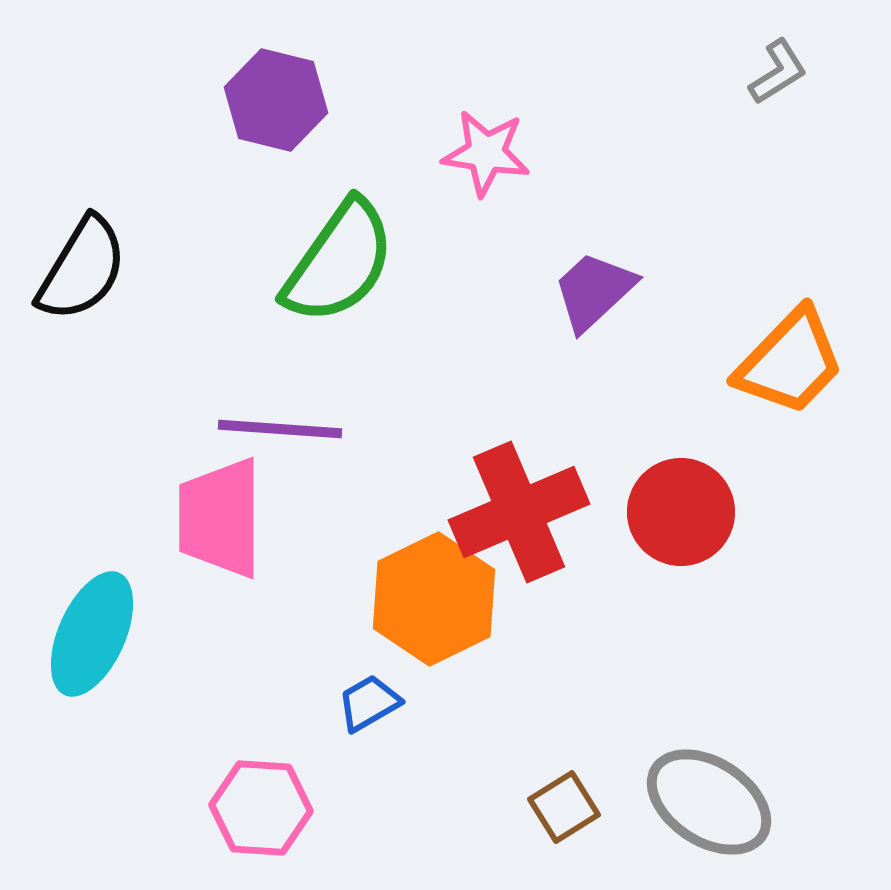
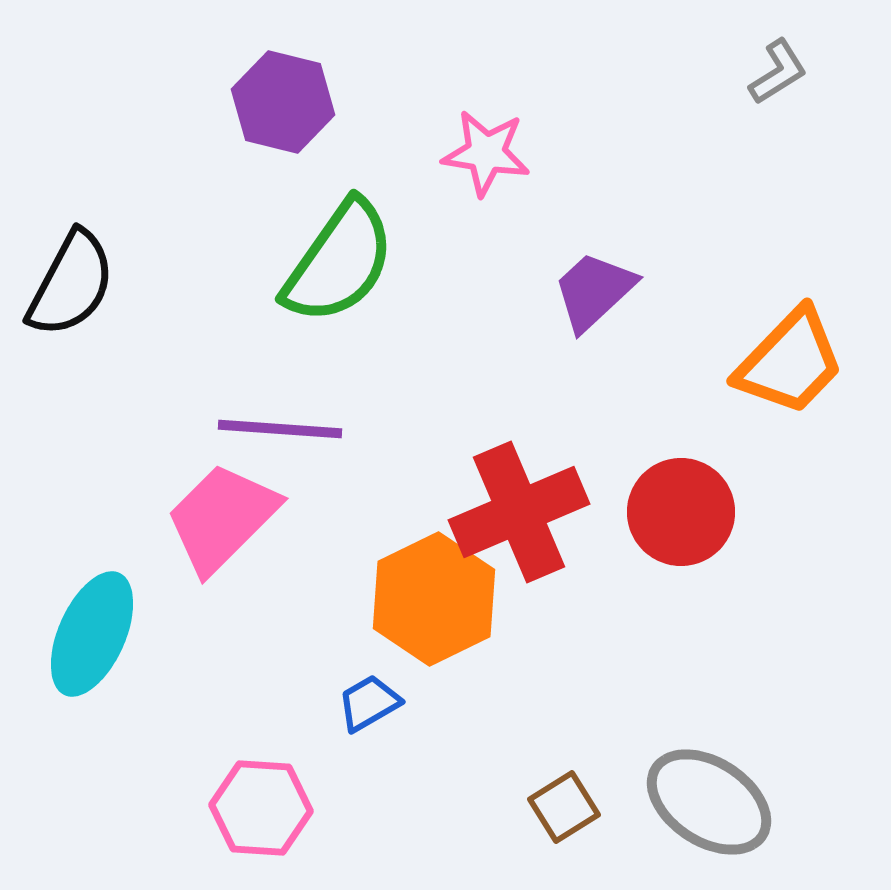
purple hexagon: moved 7 px right, 2 px down
black semicircle: moved 11 px left, 15 px down; rotated 3 degrees counterclockwise
pink trapezoid: moved 2 px right; rotated 45 degrees clockwise
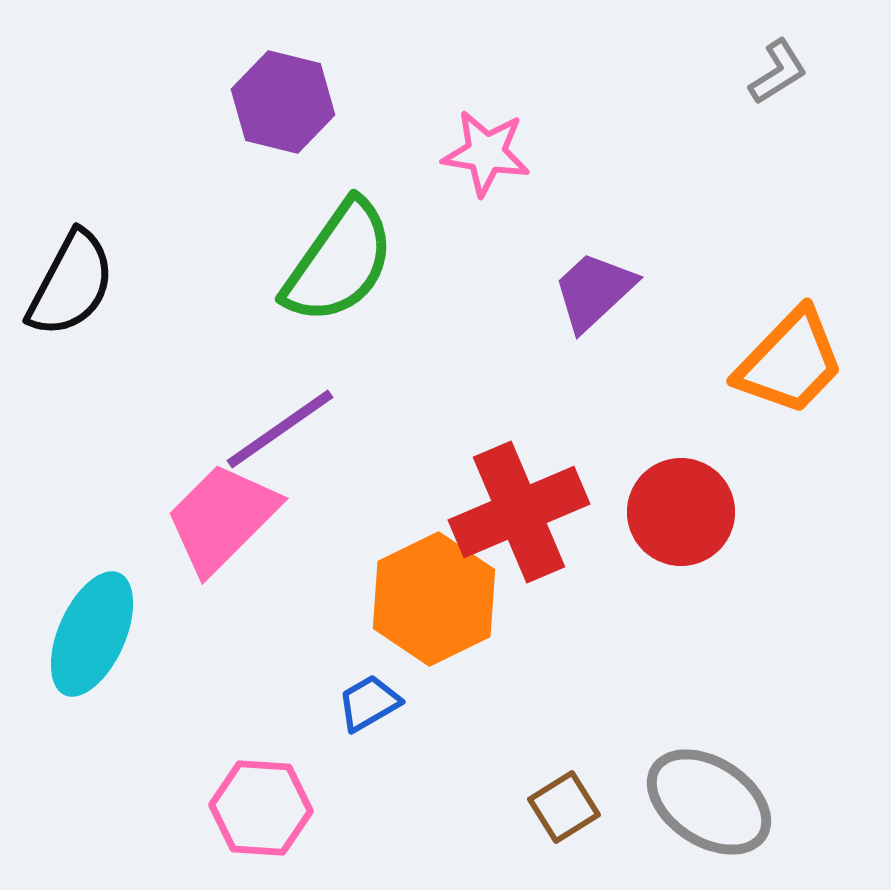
purple line: rotated 39 degrees counterclockwise
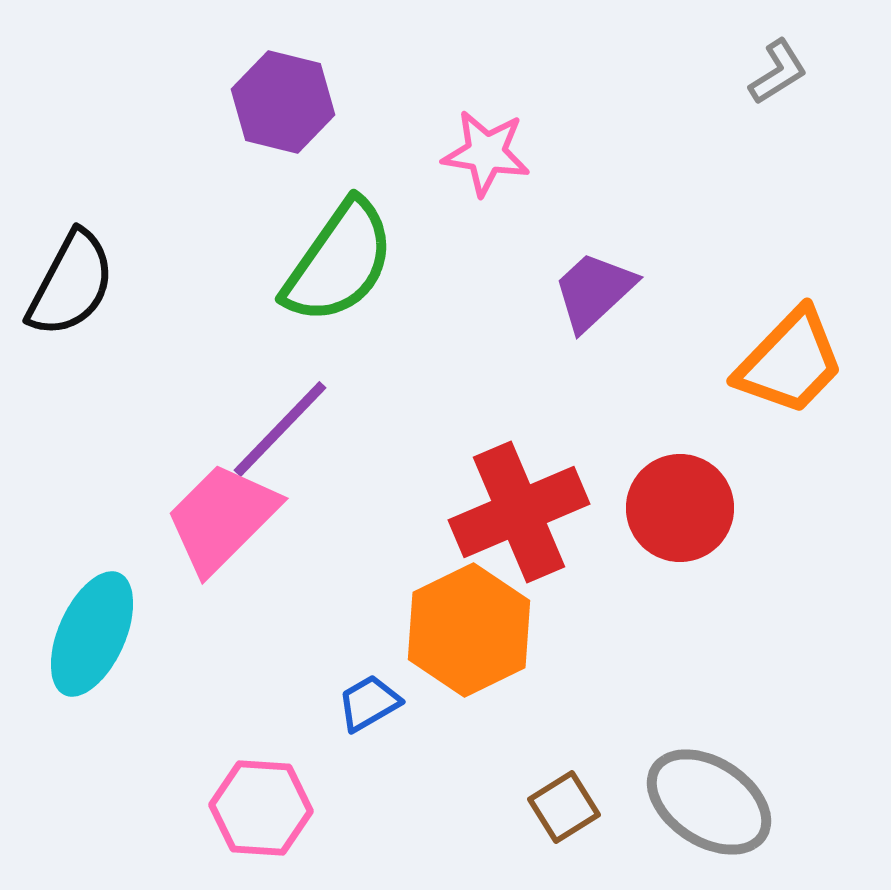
purple line: rotated 11 degrees counterclockwise
red circle: moved 1 px left, 4 px up
orange hexagon: moved 35 px right, 31 px down
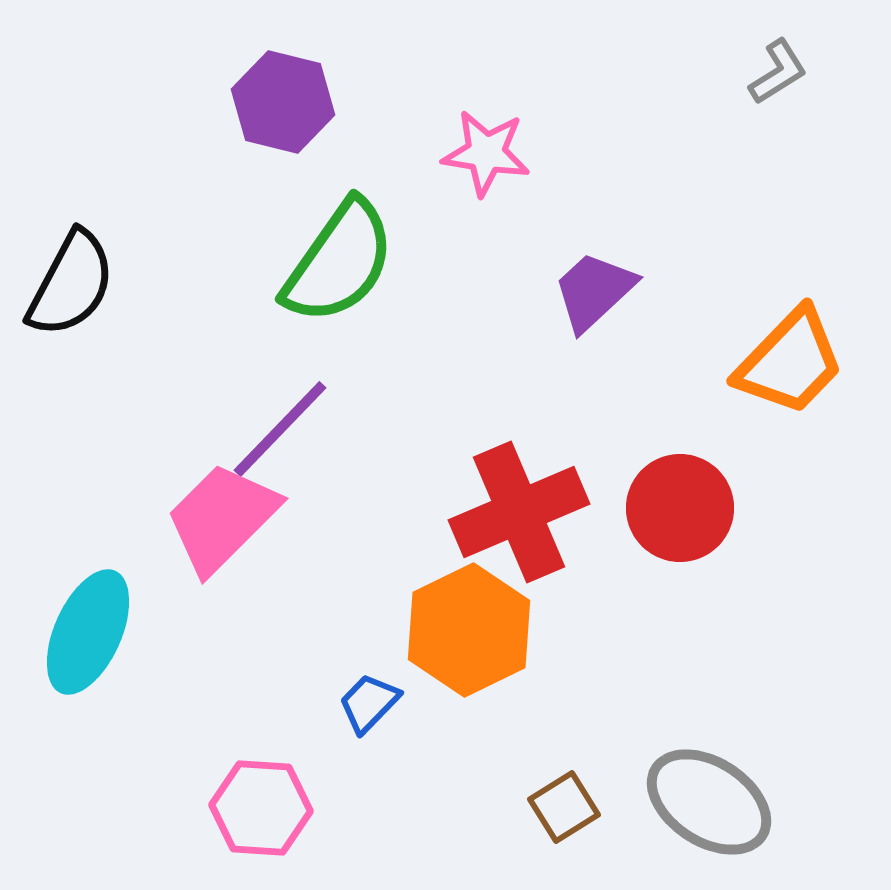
cyan ellipse: moved 4 px left, 2 px up
blue trapezoid: rotated 16 degrees counterclockwise
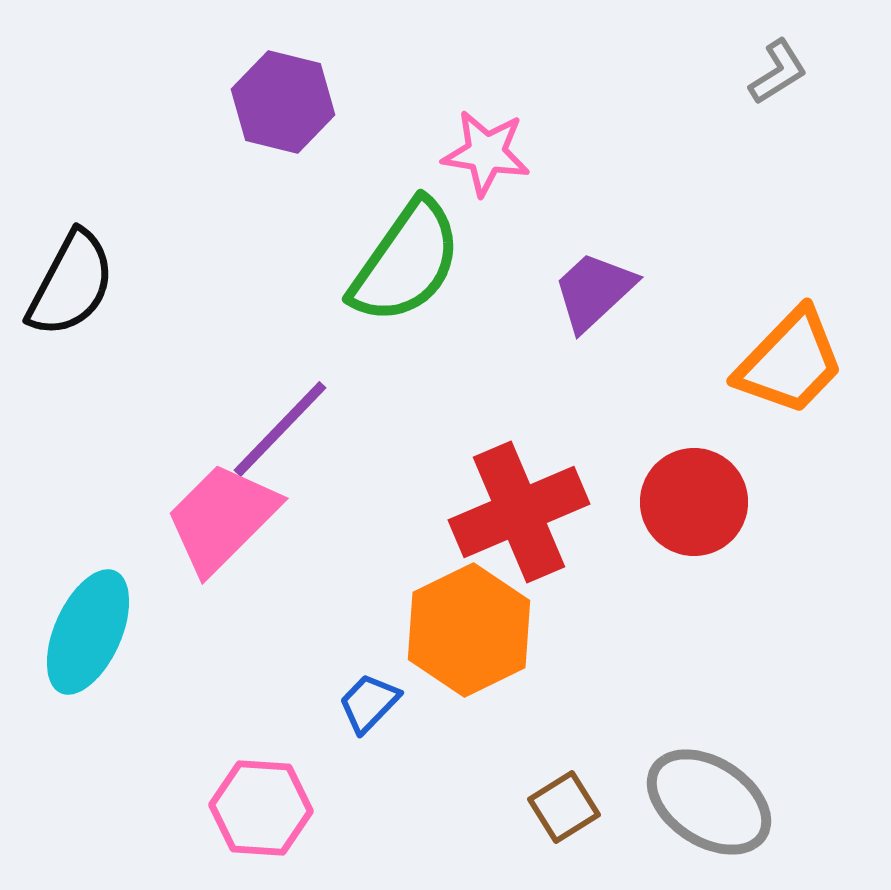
green semicircle: moved 67 px right
red circle: moved 14 px right, 6 px up
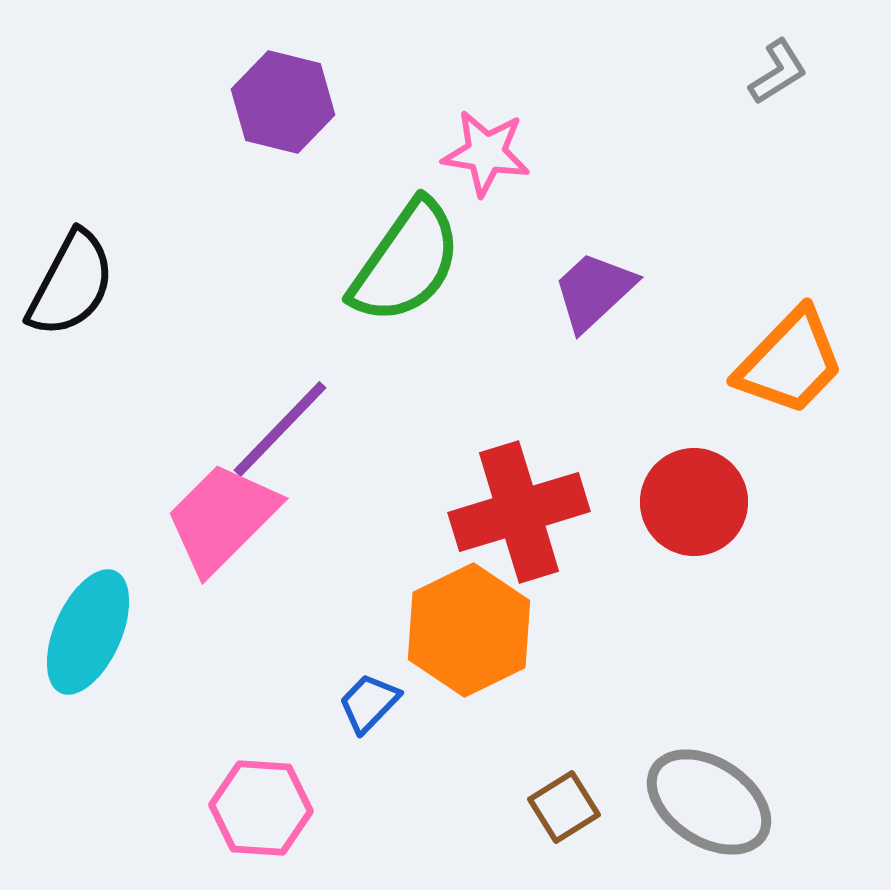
red cross: rotated 6 degrees clockwise
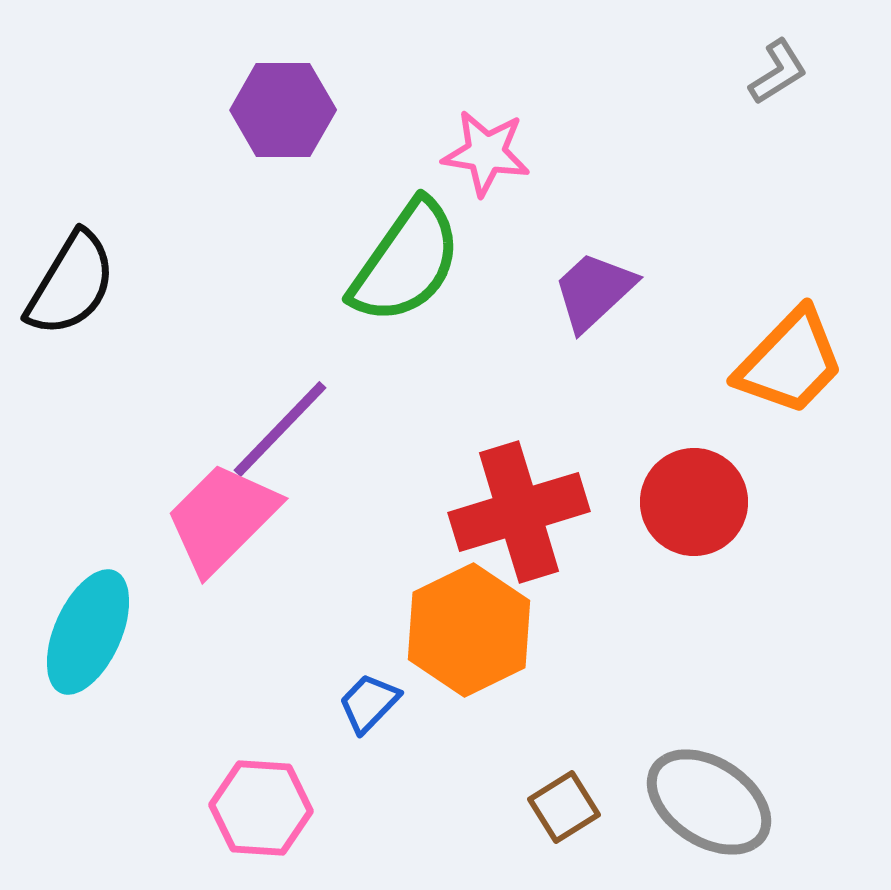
purple hexagon: moved 8 px down; rotated 14 degrees counterclockwise
black semicircle: rotated 3 degrees clockwise
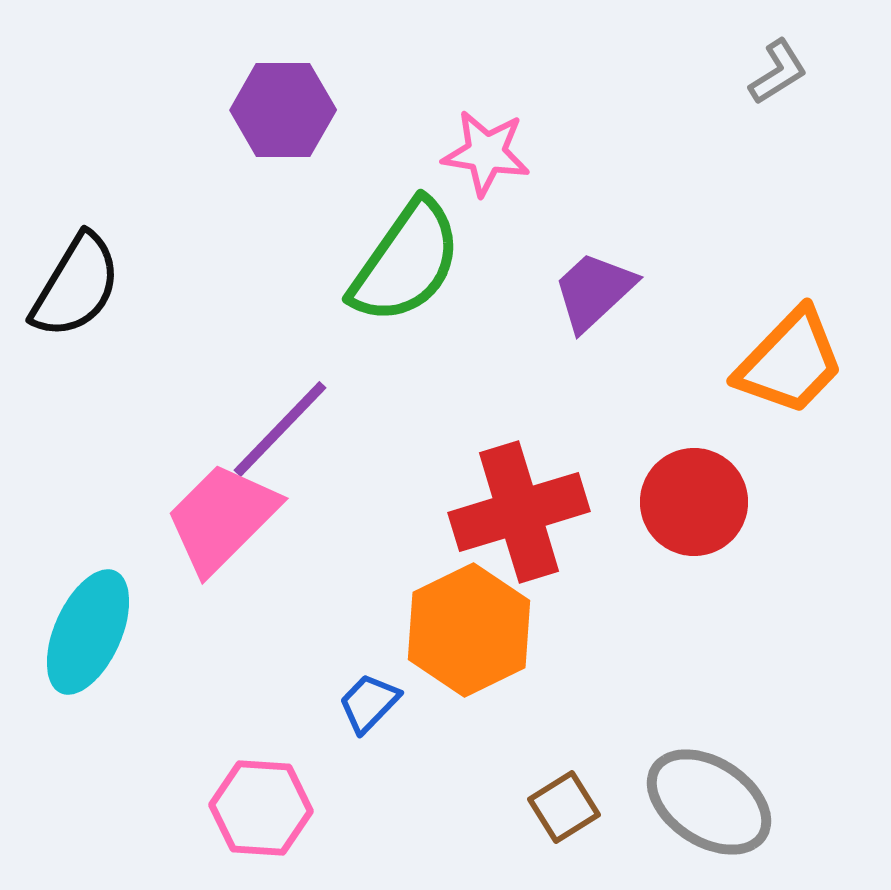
black semicircle: moved 5 px right, 2 px down
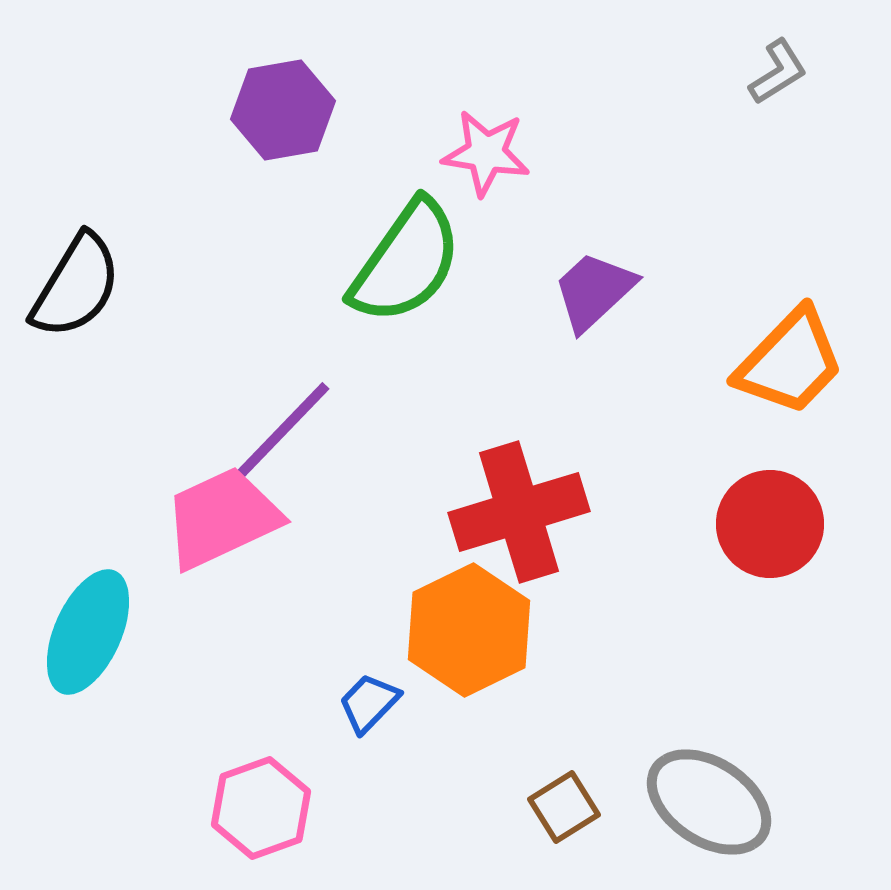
purple hexagon: rotated 10 degrees counterclockwise
purple line: moved 3 px right, 1 px down
red circle: moved 76 px right, 22 px down
pink trapezoid: rotated 20 degrees clockwise
pink hexagon: rotated 24 degrees counterclockwise
